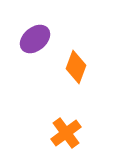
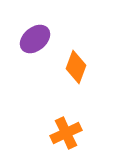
orange cross: rotated 12 degrees clockwise
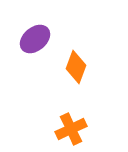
orange cross: moved 5 px right, 4 px up
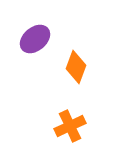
orange cross: moved 1 px left, 3 px up
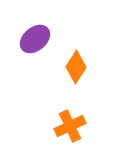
orange diamond: rotated 12 degrees clockwise
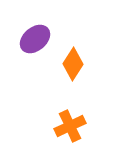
orange diamond: moved 3 px left, 3 px up
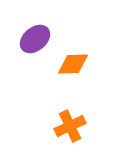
orange diamond: rotated 56 degrees clockwise
